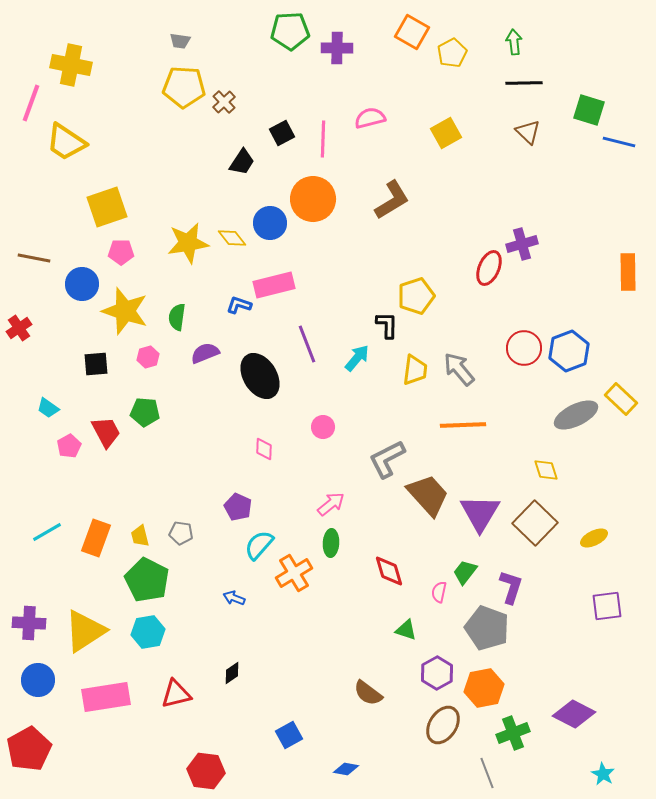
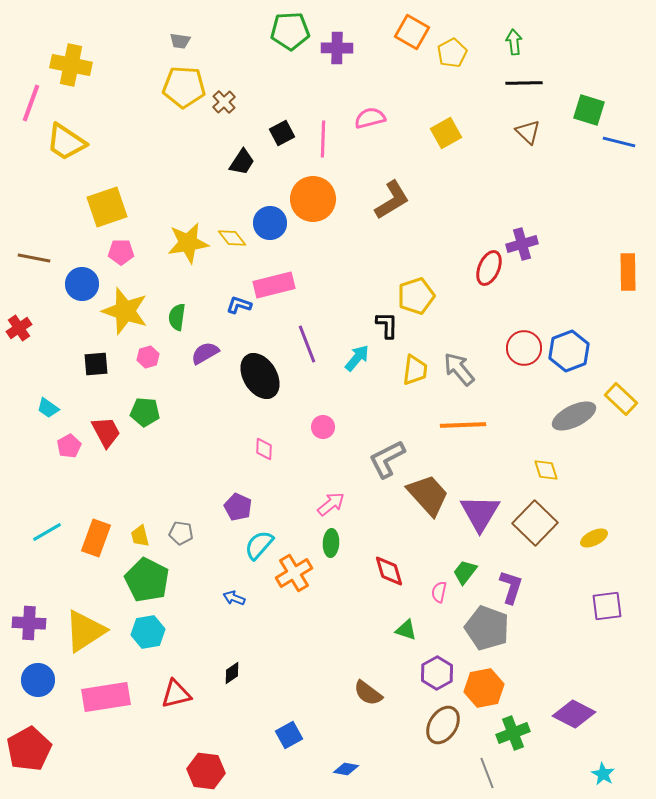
purple semicircle at (205, 353): rotated 8 degrees counterclockwise
gray ellipse at (576, 415): moved 2 px left, 1 px down
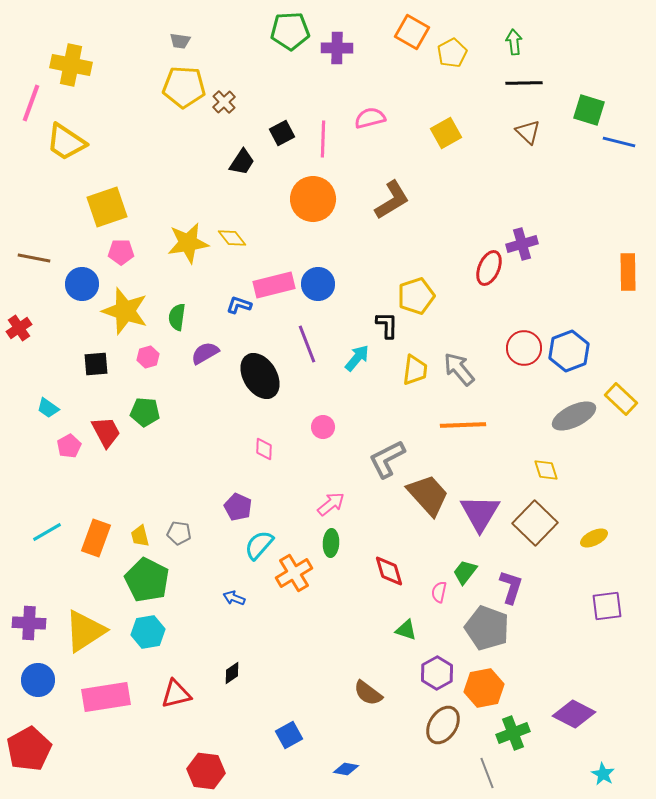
blue circle at (270, 223): moved 48 px right, 61 px down
gray pentagon at (181, 533): moved 2 px left
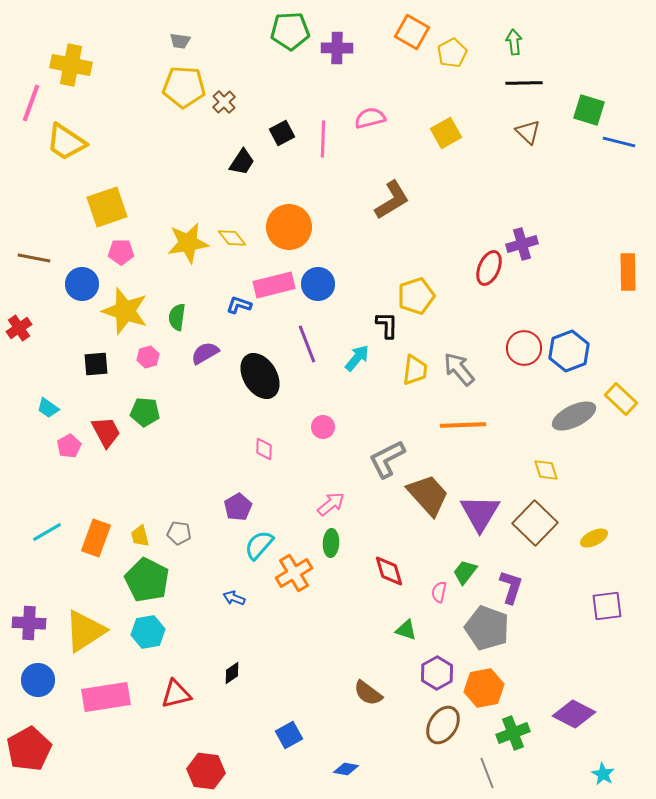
orange circle at (313, 199): moved 24 px left, 28 px down
purple pentagon at (238, 507): rotated 16 degrees clockwise
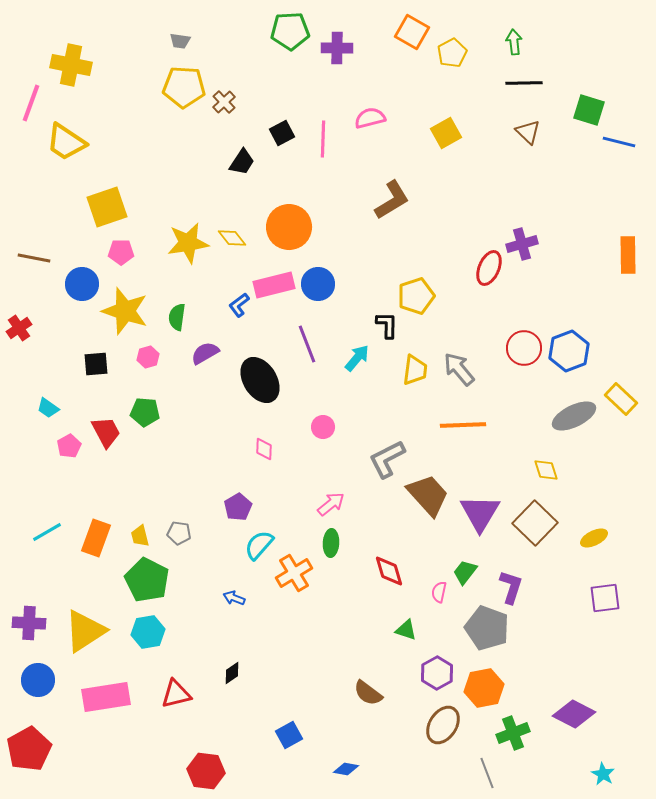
orange rectangle at (628, 272): moved 17 px up
blue L-shape at (239, 305): rotated 55 degrees counterclockwise
black ellipse at (260, 376): moved 4 px down
purple square at (607, 606): moved 2 px left, 8 px up
